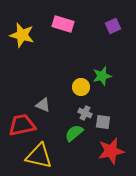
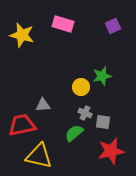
gray triangle: rotated 28 degrees counterclockwise
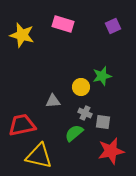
gray triangle: moved 10 px right, 4 px up
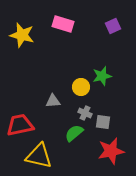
red trapezoid: moved 2 px left
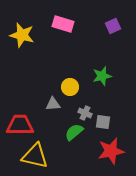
yellow circle: moved 11 px left
gray triangle: moved 3 px down
red trapezoid: rotated 12 degrees clockwise
green semicircle: moved 1 px up
yellow triangle: moved 4 px left
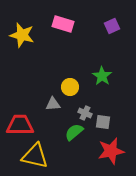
purple square: moved 1 px left
green star: rotated 24 degrees counterclockwise
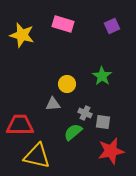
yellow circle: moved 3 px left, 3 px up
green semicircle: moved 1 px left
yellow triangle: moved 2 px right
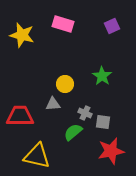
yellow circle: moved 2 px left
red trapezoid: moved 9 px up
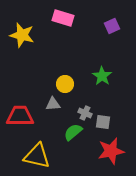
pink rectangle: moved 6 px up
